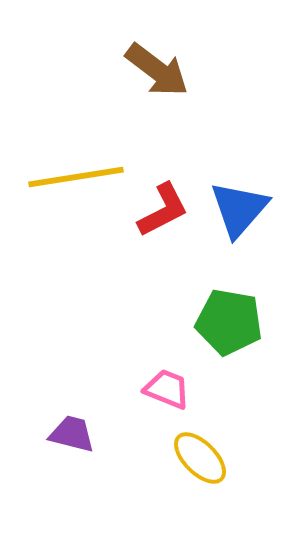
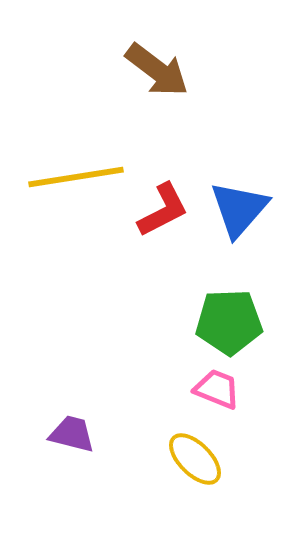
green pentagon: rotated 12 degrees counterclockwise
pink trapezoid: moved 50 px right
yellow ellipse: moved 5 px left, 1 px down
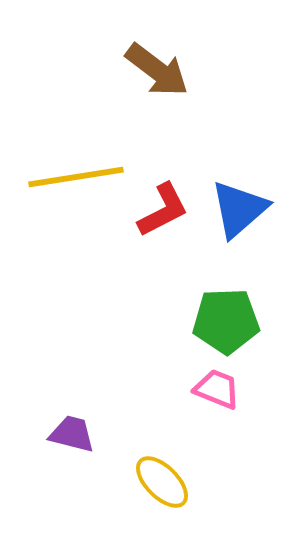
blue triangle: rotated 8 degrees clockwise
green pentagon: moved 3 px left, 1 px up
yellow ellipse: moved 33 px left, 23 px down
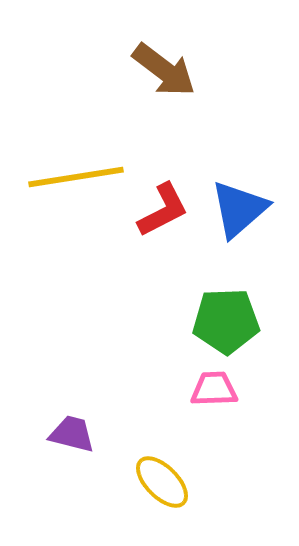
brown arrow: moved 7 px right
pink trapezoid: moved 3 px left; rotated 24 degrees counterclockwise
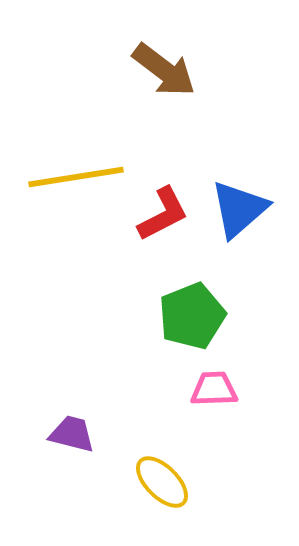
red L-shape: moved 4 px down
green pentagon: moved 34 px left, 5 px up; rotated 20 degrees counterclockwise
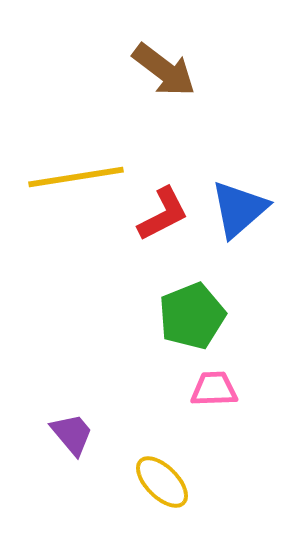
purple trapezoid: rotated 36 degrees clockwise
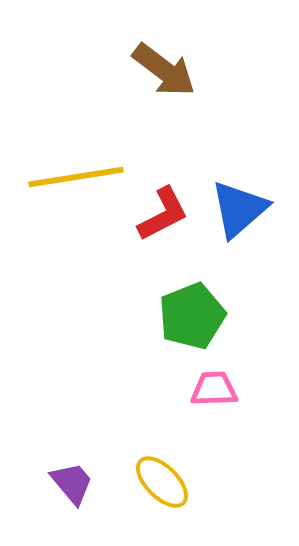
purple trapezoid: moved 49 px down
